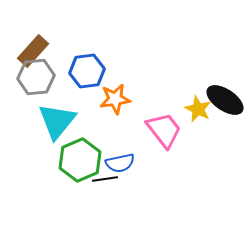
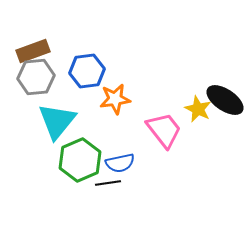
brown rectangle: rotated 28 degrees clockwise
black line: moved 3 px right, 4 px down
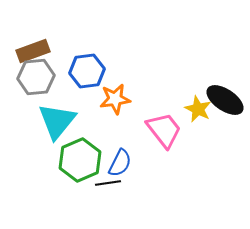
blue semicircle: rotated 52 degrees counterclockwise
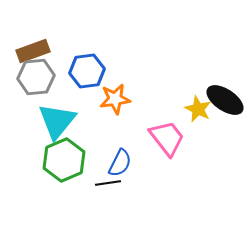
pink trapezoid: moved 3 px right, 8 px down
green hexagon: moved 16 px left
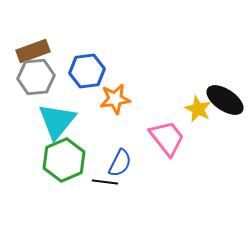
black line: moved 3 px left, 1 px up; rotated 15 degrees clockwise
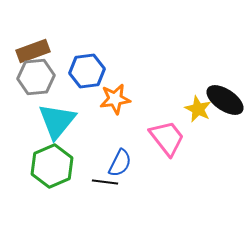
green hexagon: moved 12 px left, 6 px down
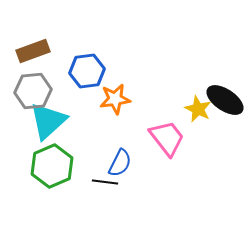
gray hexagon: moved 3 px left, 14 px down
cyan triangle: moved 9 px left; rotated 9 degrees clockwise
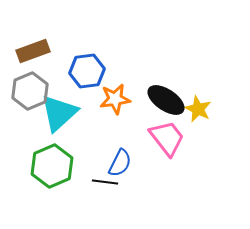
gray hexagon: moved 3 px left; rotated 18 degrees counterclockwise
black ellipse: moved 59 px left
cyan triangle: moved 11 px right, 8 px up
